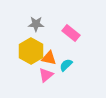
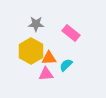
orange triangle: rotated 14 degrees counterclockwise
pink triangle: moved 1 px up; rotated 35 degrees clockwise
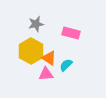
gray star: rotated 14 degrees counterclockwise
pink rectangle: rotated 24 degrees counterclockwise
orange triangle: rotated 35 degrees clockwise
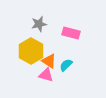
gray star: moved 3 px right
orange triangle: moved 3 px down
pink triangle: moved 1 px down; rotated 21 degrees clockwise
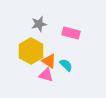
cyan semicircle: rotated 88 degrees clockwise
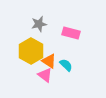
pink triangle: moved 1 px left; rotated 21 degrees clockwise
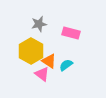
cyan semicircle: rotated 80 degrees counterclockwise
pink triangle: moved 3 px left, 1 px up
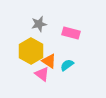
cyan semicircle: moved 1 px right
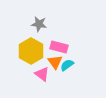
gray star: rotated 21 degrees clockwise
pink rectangle: moved 12 px left, 14 px down
orange triangle: moved 6 px right, 1 px down; rotated 21 degrees clockwise
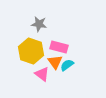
yellow hexagon: rotated 10 degrees counterclockwise
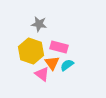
orange triangle: moved 3 px left, 1 px down
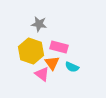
cyan semicircle: moved 5 px right, 2 px down; rotated 120 degrees counterclockwise
